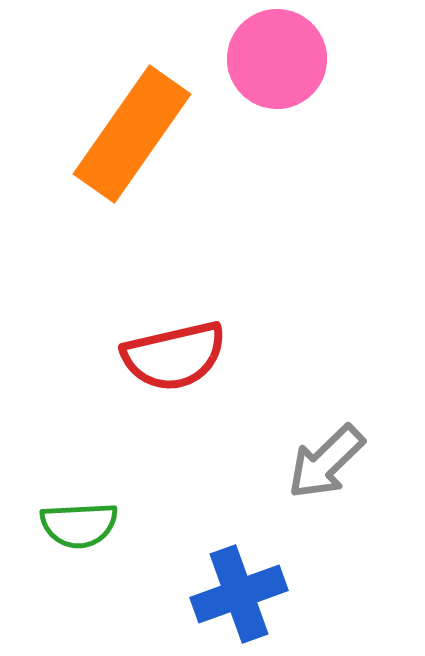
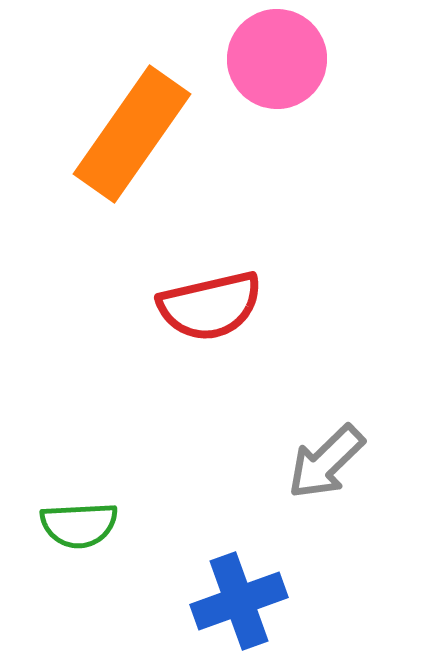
red semicircle: moved 36 px right, 50 px up
blue cross: moved 7 px down
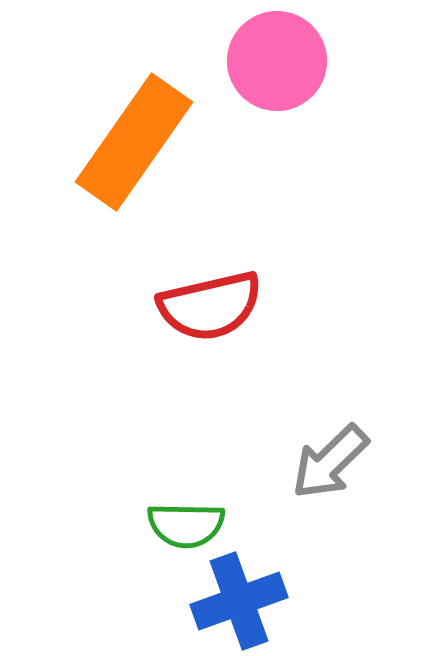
pink circle: moved 2 px down
orange rectangle: moved 2 px right, 8 px down
gray arrow: moved 4 px right
green semicircle: moved 107 px right; rotated 4 degrees clockwise
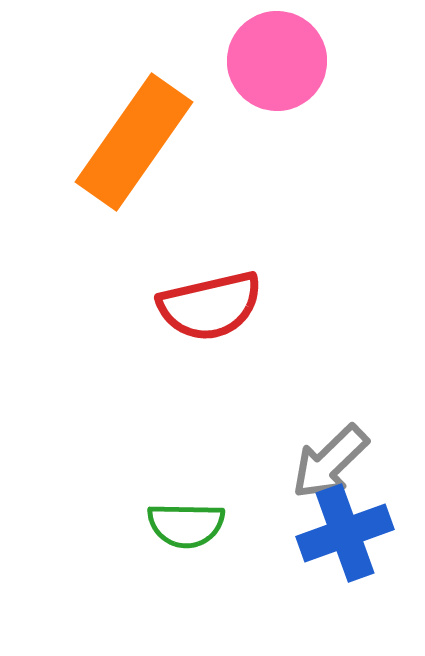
blue cross: moved 106 px right, 68 px up
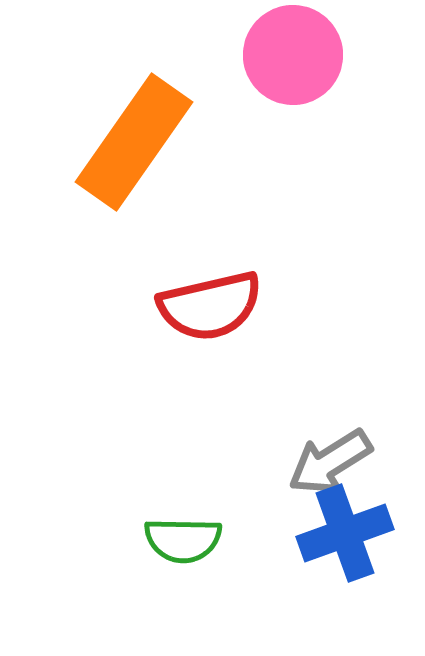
pink circle: moved 16 px right, 6 px up
gray arrow: rotated 12 degrees clockwise
green semicircle: moved 3 px left, 15 px down
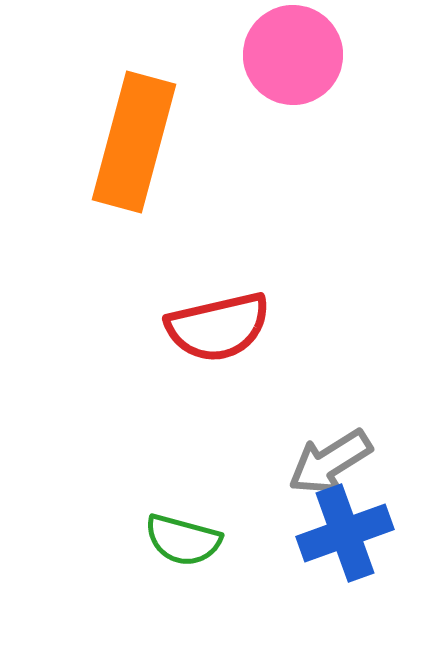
orange rectangle: rotated 20 degrees counterclockwise
red semicircle: moved 8 px right, 21 px down
green semicircle: rotated 14 degrees clockwise
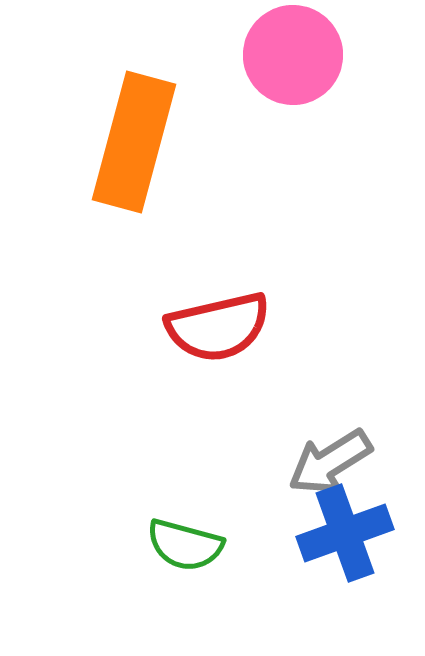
green semicircle: moved 2 px right, 5 px down
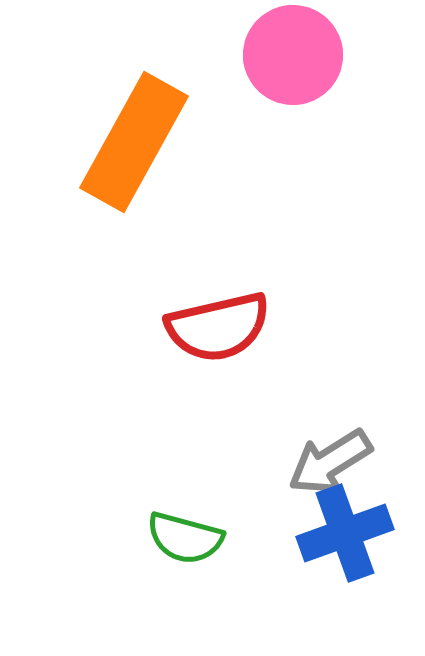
orange rectangle: rotated 14 degrees clockwise
green semicircle: moved 7 px up
